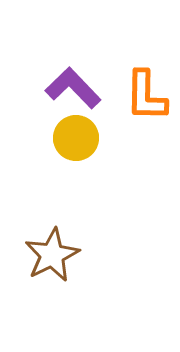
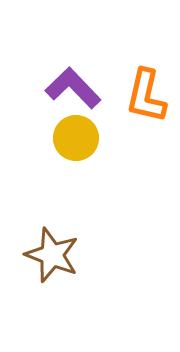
orange L-shape: rotated 12 degrees clockwise
brown star: rotated 24 degrees counterclockwise
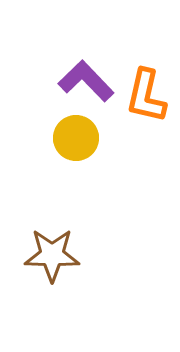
purple L-shape: moved 13 px right, 7 px up
brown star: rotated 20 degrees counterclockwise
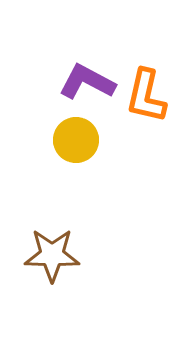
purple L-shape: moved 1 px right, 1 px down; rotated 18 degrees counterclockwise
yellow circle: moved 2 px down
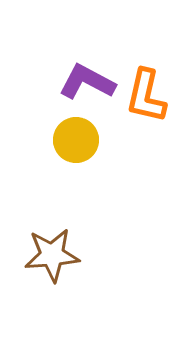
brown star: rotated 6 degrees counterclockwise
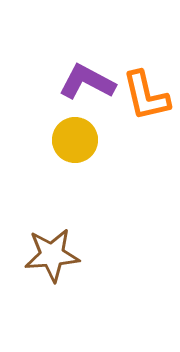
orange L-shape: rotated 26 degrees counterclockwise
yellow circle: moved 1 px left
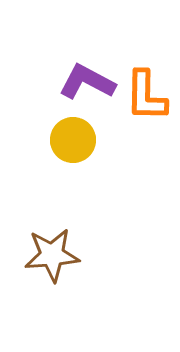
orange L-shape: rotated 14 degrees clockwise
yellow circle: moved 2 px left
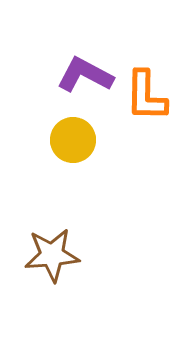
purple L-shape: moved 2 px left, 7 px up
